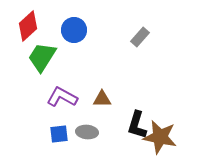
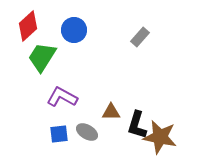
brown triangle: moved 9 px right, 13 px down
gray ellipse: rotated 25 degrees clockwise
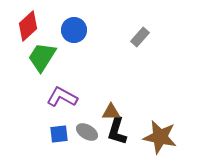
black L-shape: moved 20 px left, 6 px down
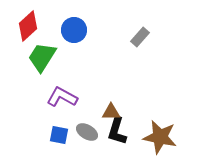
blue square: moved 1 px down; rotated 18 degrees clockwise
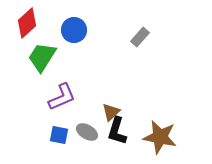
red diamond: moved 1 px left, 3 px up
purple L-shape: rotated 128 degrees clockwise
brown triangle: rotated 42 degrees counterclockwise
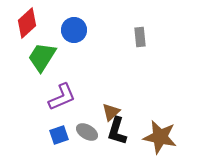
gray rectangle: rotated 48 degrees counterclockwise
blue square: rotated 30 degrees counterclockwise
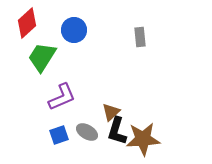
brown star: moved 17 px left, 2 px down; rotated 16 degrees counterclockwise
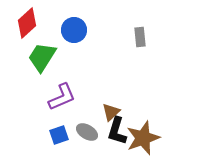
brown star: moved 1 px up; rotated 16 degrees counterclockwise
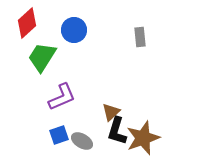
gray ellipse: moved 5 px left, 9 px down
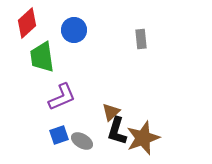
gray rectangle: moved 1 px right, 2 px down
green trapezoid: rotated 40 degrees counterclockwise
